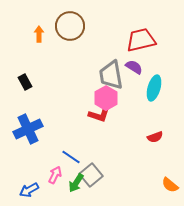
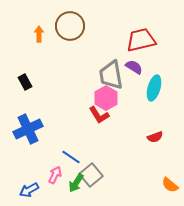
red L-shape: rotated 40 degrees clockwise
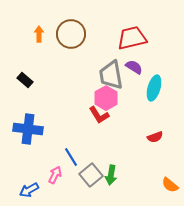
brown circle: moved 1 px right, 8 px down
red trapezoid: moved 9 px left, 2 px up
black rectangle: moved 2 px up; rotated 21 degrees counterclockwise
blue cross: rotated 32 degrees clockwise
blue line: rotated 24 degrees clockwise
green arrow: moved 35 px right, 8 px up; rotated 24 degrees counterclockwise
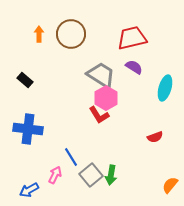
gray trapezoid: moved 10 px left; rotated 132 degrees clockwise
cyan ellipse: moved 11 px right
orange semicircle: rotated 90 degrees clockwise
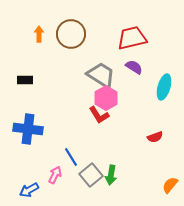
black rectangle: rotated 42 degrees counterclockwise
cyan ellipse: moved 1 px left, 1 px up
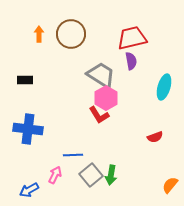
purple semicircle: moved 3 px left, 6 px up; rotated 48 degrees clockwise
blue line: moved 2 px right, 2 px up; rotated 60 degrees counterclockwise
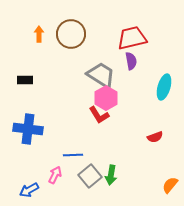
gray square: moved 1 px left, 1 px down
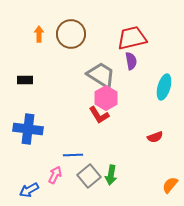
gray square: moved 1 px left
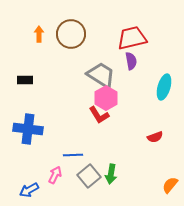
green arrow: moved 1 px up
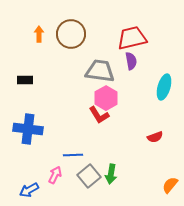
gray trapezoid: moved 1 px left, 4 px up; rotated 24 degrees counterclockwise
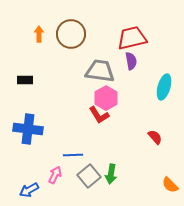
red semicircle: rotated 112 degrees counterclockwise
orange semicircle: rotated 84 degrees counterclockwise
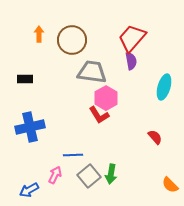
brown circle: moved 1 px right, 6 px down
red trapezoid: rotated 36 degrees counterclockwise
gray trapezoid: moved 8 px left, 1 px down
black rectangle: moved 1 px up
blue cross: moved 2 px right, 2 px up; rotated 20 degrees counterclockwise
